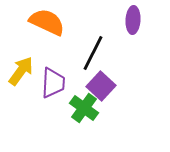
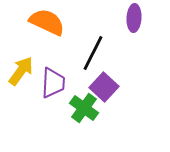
purple ellipse: moved 1 px right, 2 px up
purple square: moved 3 px right, 1 px down
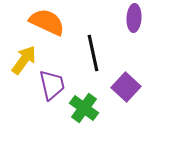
black line: rotated 39 degrees counterclockwise
yellow arrow: moved 3 px right, 11 px up
purple trapezoid: moved 1 px left, 2 px down; rotated 16 degrees counterclockwise
purple square: moved 22 px right
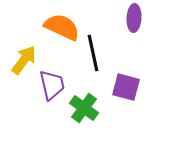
orange semicircle: moved 15 px right, 5 px down
purple square: rotated 28 degrees counterclockwise
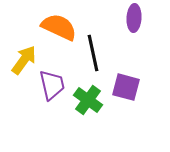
orange semicircle: moved 3 px left
green cross: moved 4 px right, 8 px up
